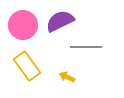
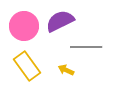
pink circle: moved 1 px right, 1 px down
yellow arrow: moved 1 px left, 7 px up
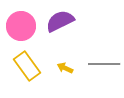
pink circle: moved 3 px left
gray line: moved 18 px right, 17 px down
yellow arrow: moved 1 px left, 2 px up
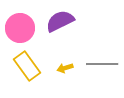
pink circle: moved 1 px left, 2 px down
gray line: moved 2 px left
yellow arrow: rotated 42 degrees counterclockwise
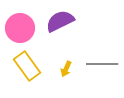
yellow arrow: moved 1 px right, 1 px down; rotated 49 degrees counterclockwise
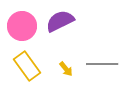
pink circle: moved 2 px right, 2 px up
yellow arrow: rotated 63 degrees counterclockwise
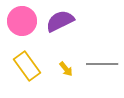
pink circle: moved 5 px up
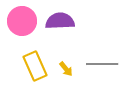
purple semicircle: rotated 24 degrees clockwise
yellow rectangle: moved 8 px right; rotated 12 degrees clockwise
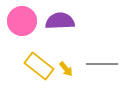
yellow rectangle: moved 4 px right; rotated 28 degrees counterclockwise
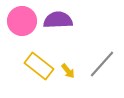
purple semicircle: moved 2 px left, 1 px up
gray line: rotated 48 degrees counterclockwise
yellow arrow: moved 2 px right, 2 px down
